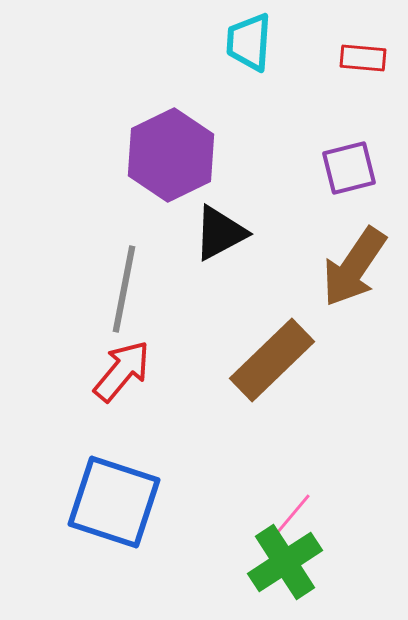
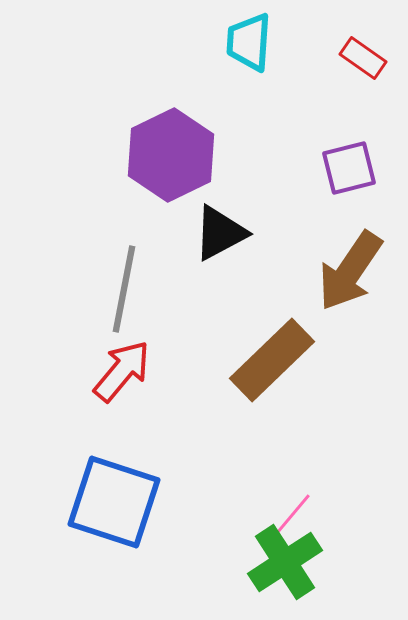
red rectangle: rotated 30 degrees clockwise
brown arrow: moved 4 px left, 4 px down
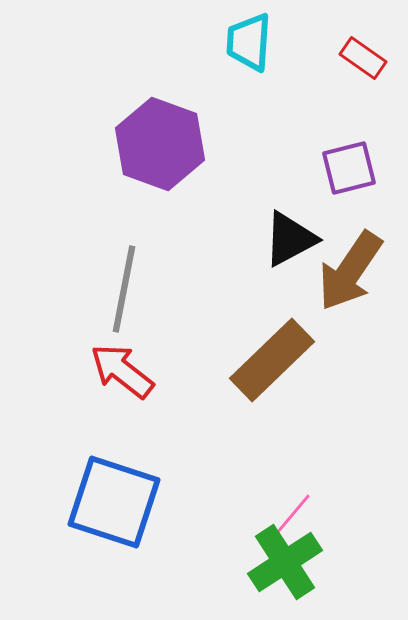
purple hexagon: moved 11 px left, 11 px up; rotated 14 degrees counterclockwise
black triangle: moved 70 px right, 6 px down
red arrow: rotated 92 degrees counterclockwise
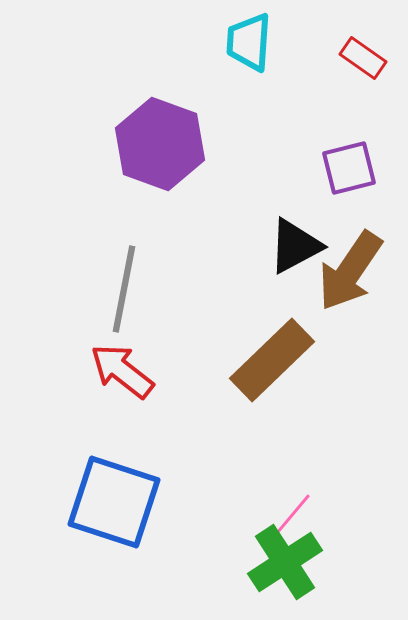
black triangle: moved 5 px right, 7 px down
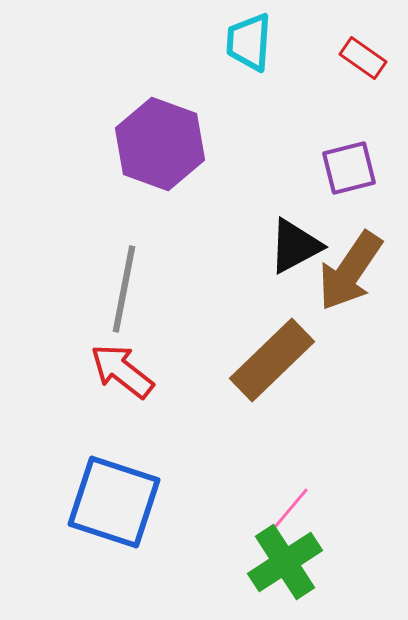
pink line: moved 2 px left, 6 px up
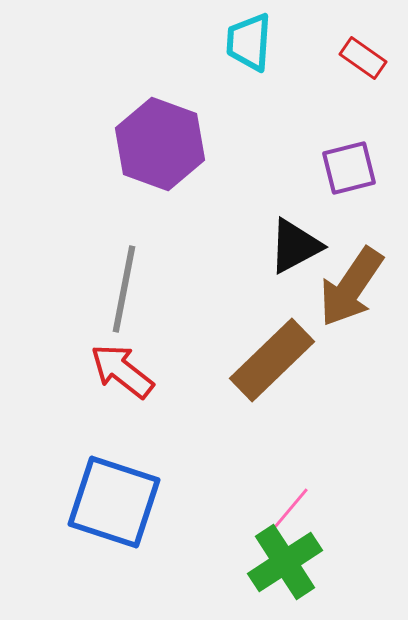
brown arrow: moved 1 px right, 16 px down
